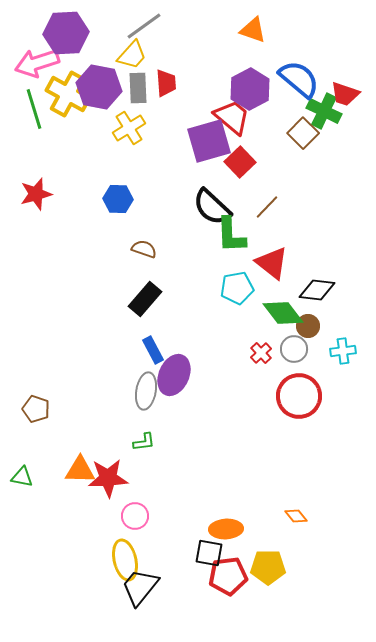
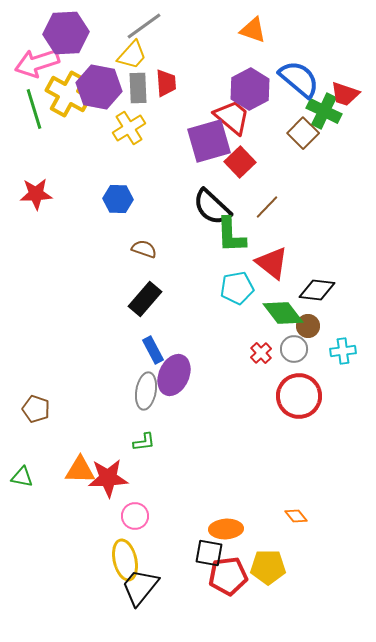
red star at (36, 194): rotated 12 degrees clockwise
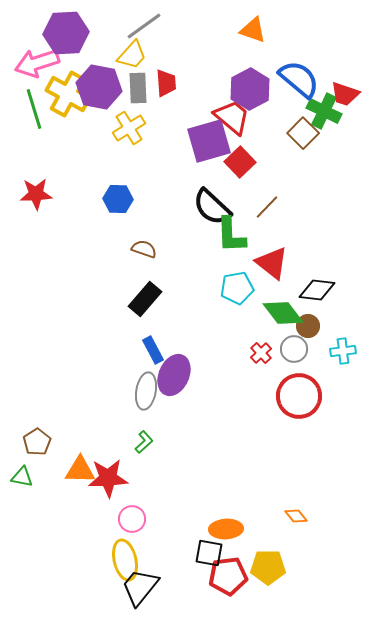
brown pentagon at (36, 409): moved 1 px right, 33 px down; rotated 20 degrees clockwise
green L-shape at (144, 442): rotated 35 degrees counterclockwise
pink circle at (135, 516): moved 3 px left, 3 px down
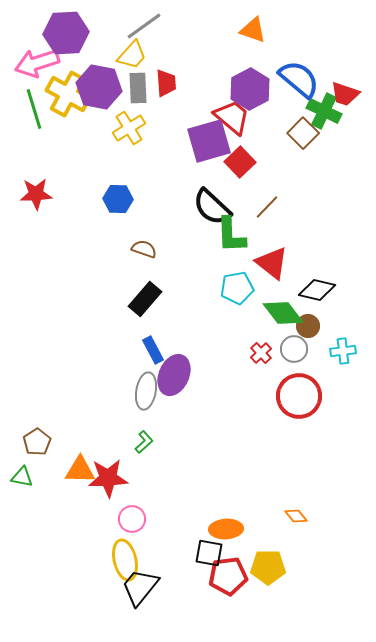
black diamond at (317, 290): rotated 6 degrees clockwise
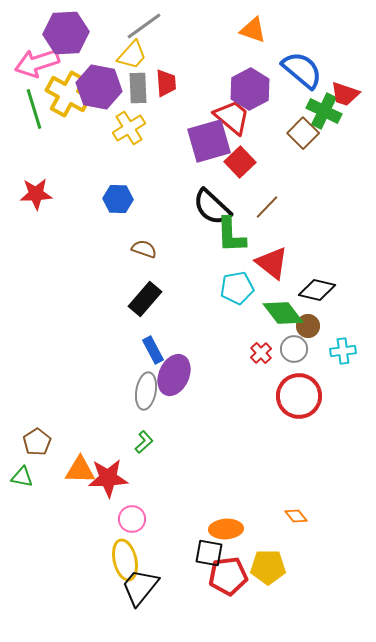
blue semicircle at (299, 79): moved 3 px right, 9 px up
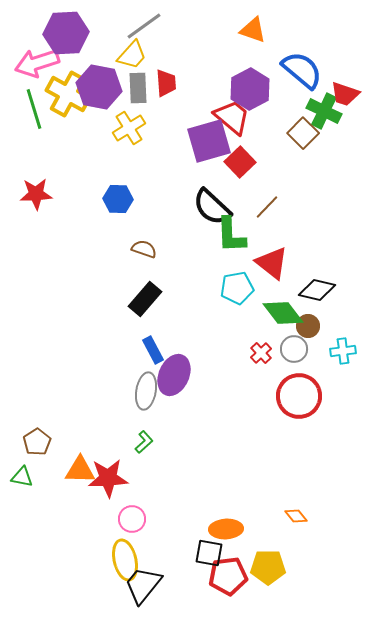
black trapezoid at (140, 587): moved 3 px right, 2 px up
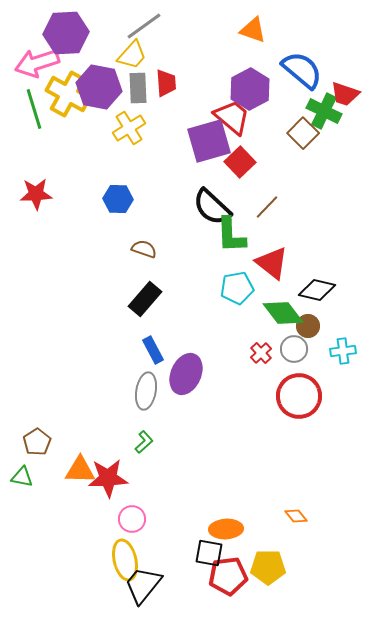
purple ellipse at (174, 375): moved 12 px right, 1 px up
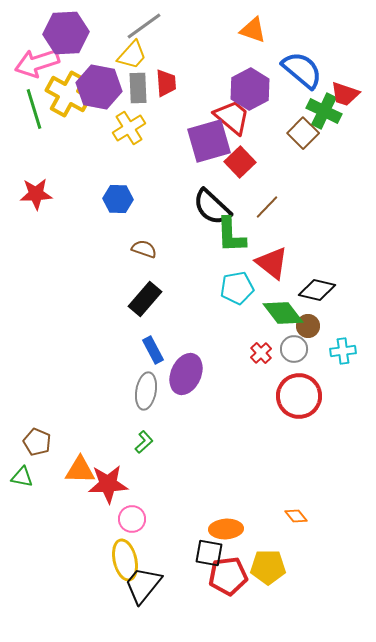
brown pentagon at (37, 442): rotated 16 degrees counterclockwise
red star at (108, 478): moved 6 px down
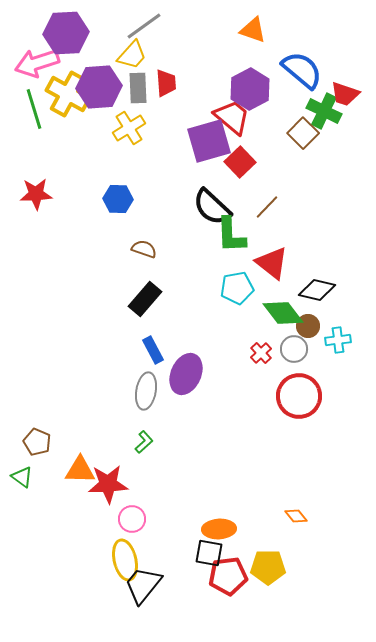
purple hexagon at (99, 87): rotated 15 degrees counterclockwise
cyan cross at (343, 351): moved 5 px left, 11 px up
green triangle at (22, 477): rotated 25 degrees clockwise
orange ellipse at (226, 529): moved 7 px left
